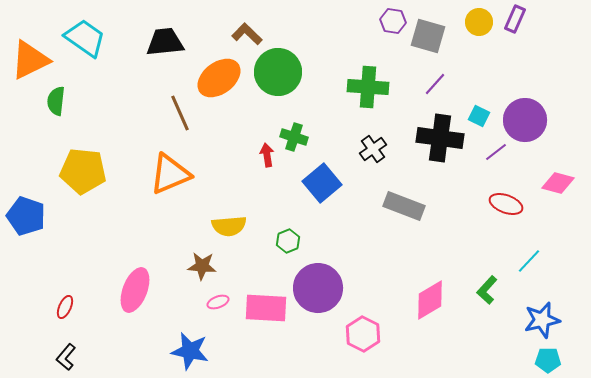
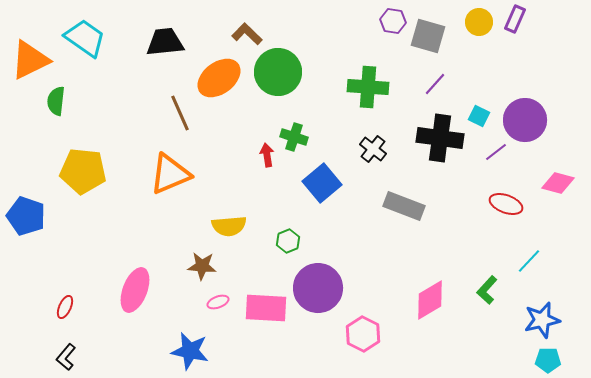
black cross at (373, 149): rotated 16 degrees counterclockwise
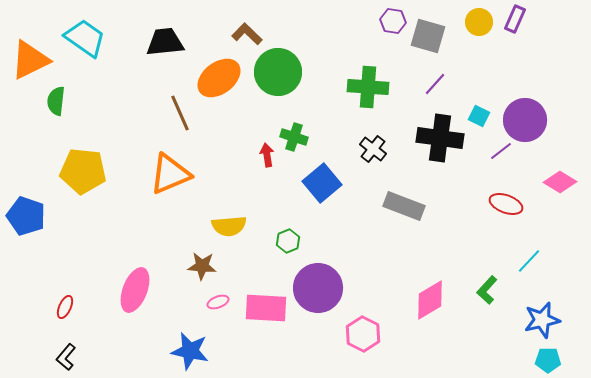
purple line at (496, 152): moved 5 px right, 1 px up
pink diamond at (558, 183): moved 2 px right, 1 px up; rotated 16 degrees clockwise
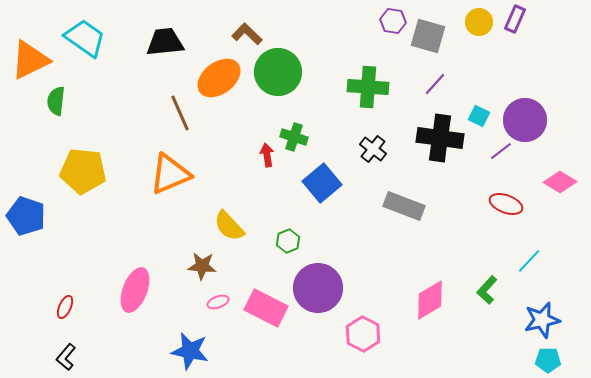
yellow semicircle at (229, 226): rotated 52 degrees clockwise
pink rectangle at (266, 308): rotated 24 degrees clockwise
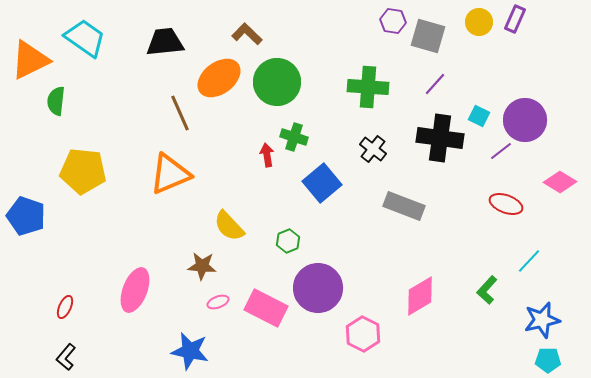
green circle at (278, 72): moved 1 px left, 10 px down
pink diamond at (430, 300): moved 10 px left, 4 px up
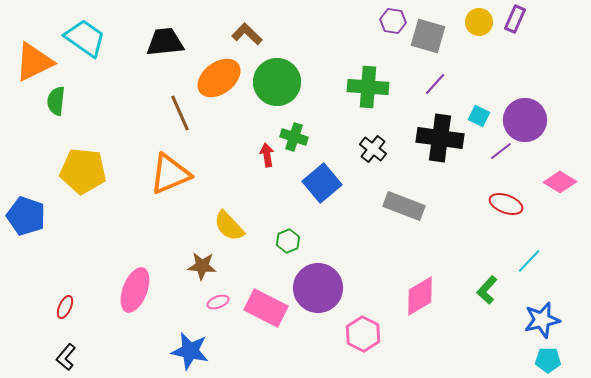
orange triangle at (30, 60): moved 4 px right, 2 px down
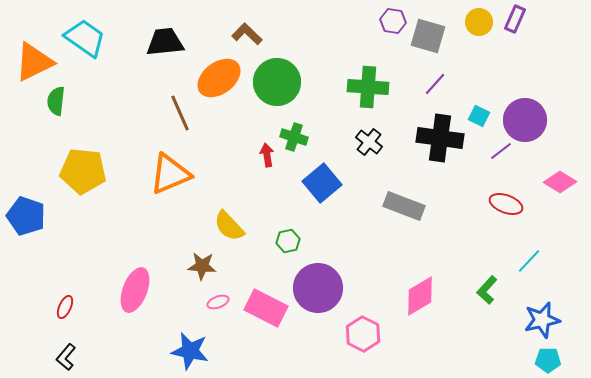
black cross at (373, 149): moved 4 px left, 7 px up
green hexagon at (288, 241): rotated 10 degrees clockwise
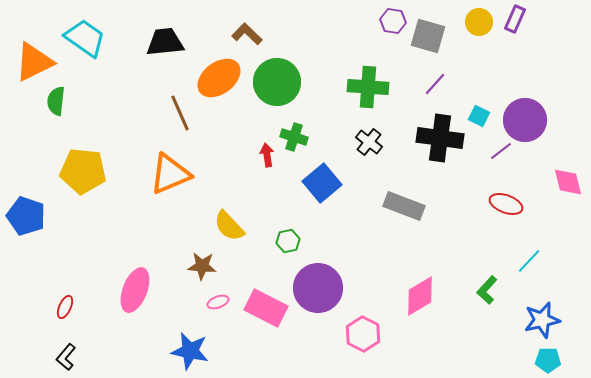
pink diamond at (560, 182): moved 8 px right; rotated 44 degrees clockwise
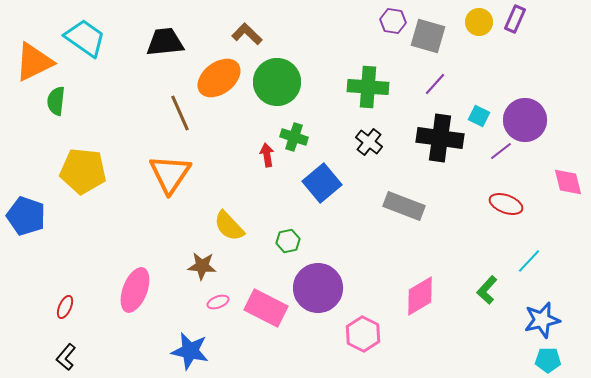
orange triangle at (170, 174): rotated 33 degrees counterclockwise
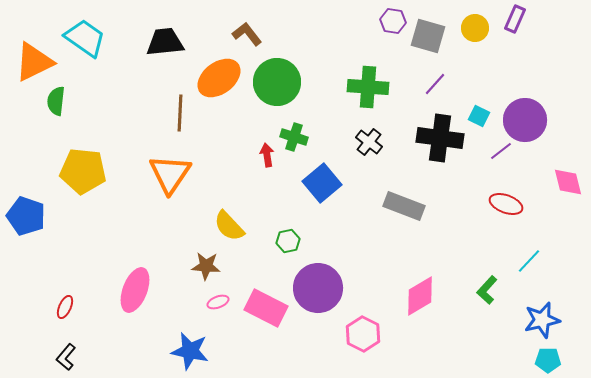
yellow circle at (479, 22): moved 4 px left, 6 px down
brown L-shape at (247, 34): rotated 8 degrees clockwise
brown line at (180, 113): rotated 27 degrees clockwise
brown star at (202, 266): moved 4 px right
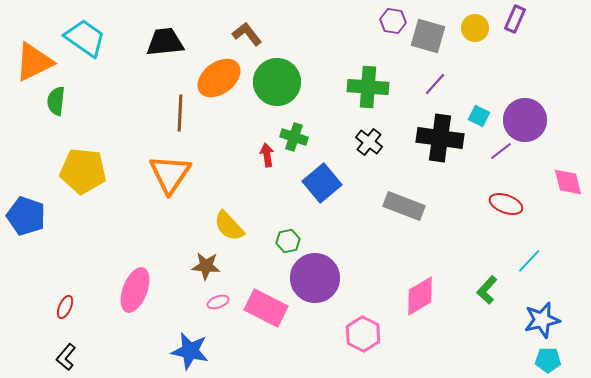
purple circle at (318, 288): moved 3 px left, 10 px up
